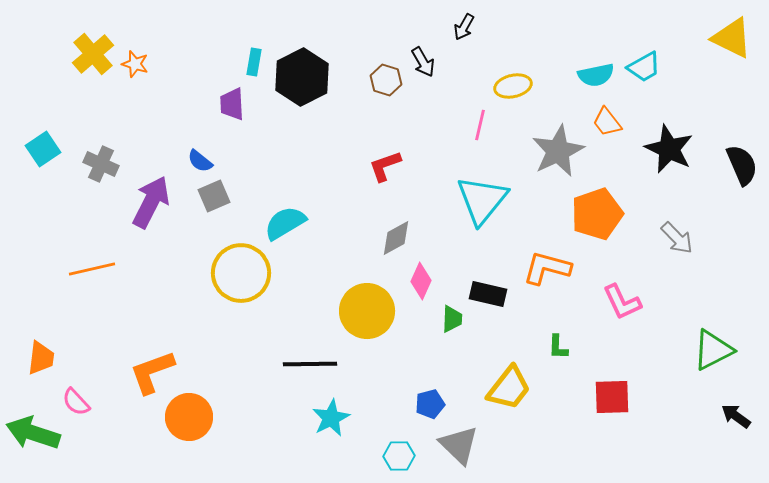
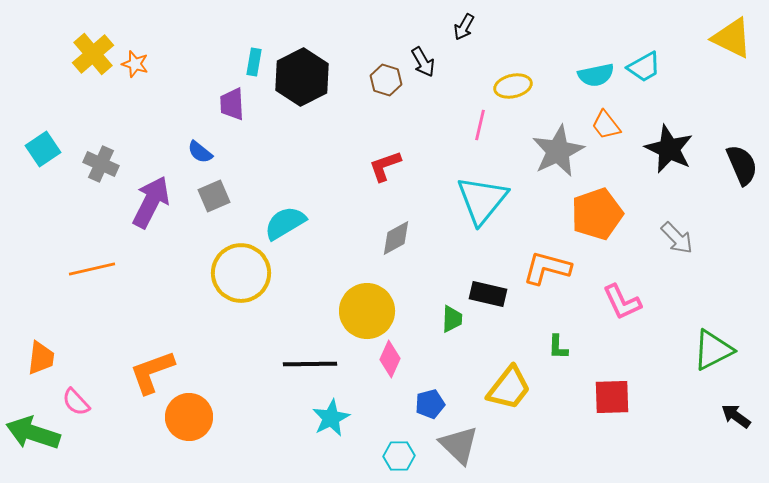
orange trapezoid at (607, 122): moved 1 px left, 3 px down
blue semicircle at (200, 161): moved 9 px up
pink diamond at (421, 281): moved 31 px left, 78 px down
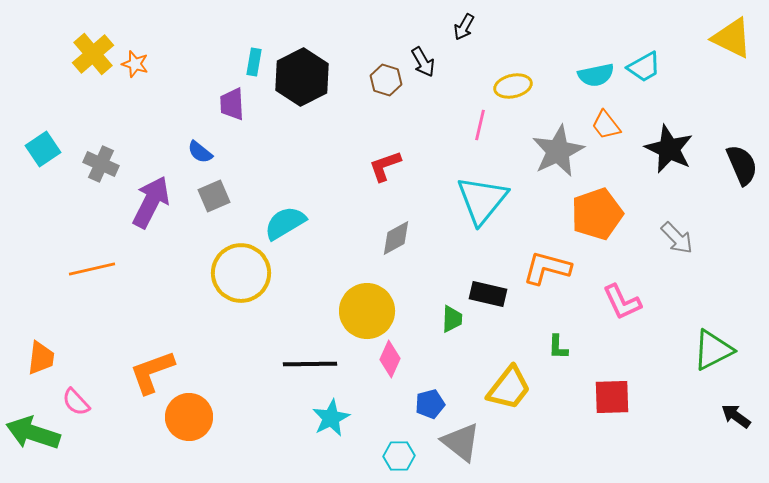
gray triangle at (459, 445): moved 2 px right, 3 px up; rotated 6 degrees counterclockwise
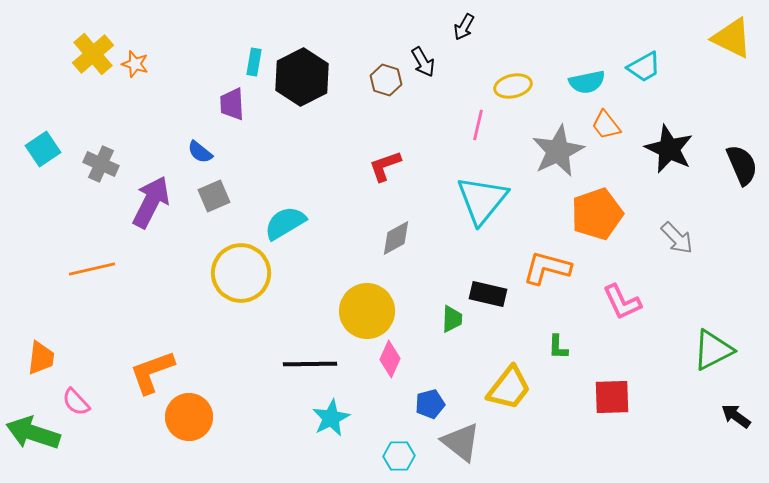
cyan semicircle at (596, 75): moved 9 px left, 7 px down
pink line at (480, 125): moved 2 px left
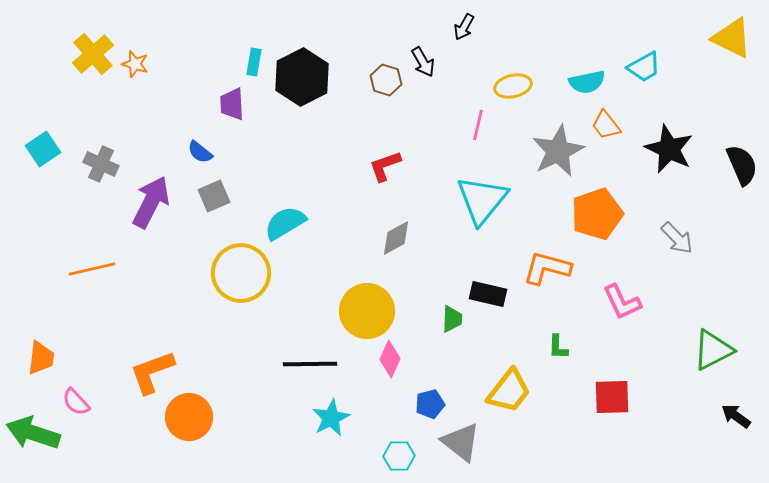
yellow trapezoid at (509, 388): moved 3 px down
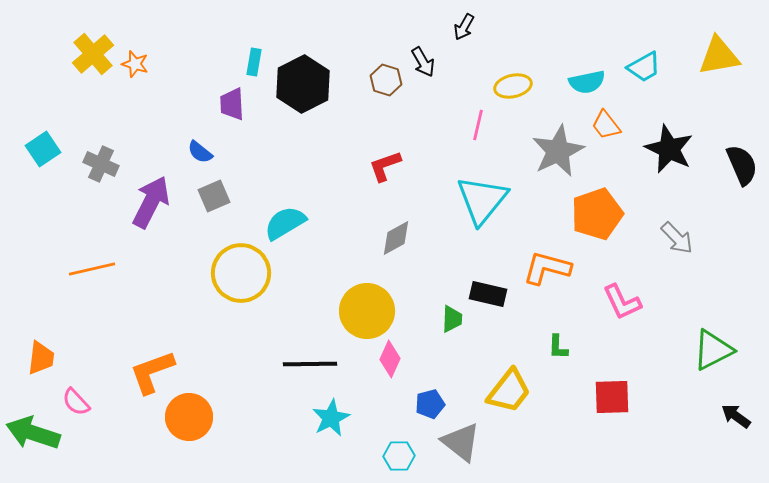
yellow triangle at (732, 38): moved 13 px left, 18 px down; rotated 36 degrees counterclockwise
black hexagon at (302, 77): moved 1 px right, 7 px down
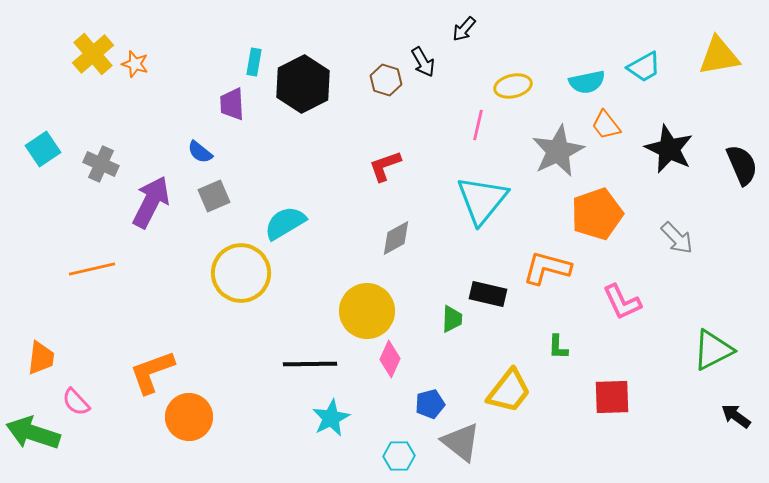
black arrow at (464, 27): moved 2 px down; rotated 12 degrees clockwise
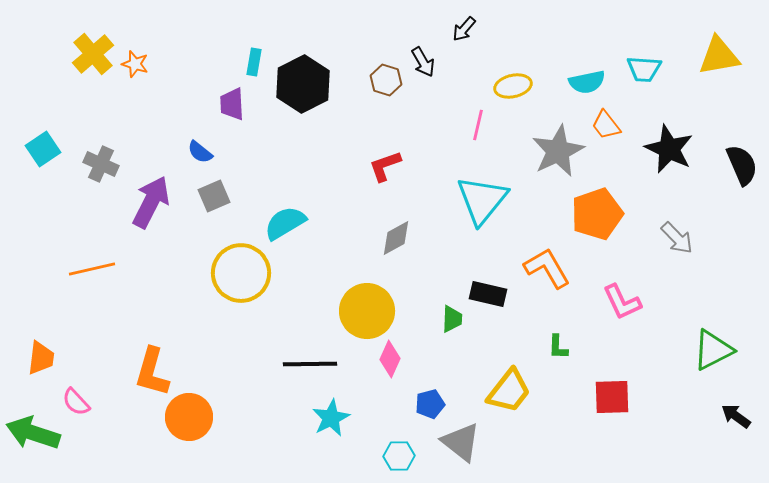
cyan trapezoid at (644, 67): moved 2 px down; rotated 33 degrees clockwise
orange L-shape at (547, 268): rotated 45 degrees clockwise
orange L-shape at (152, 372): rotated 54 degrees counterclockwise
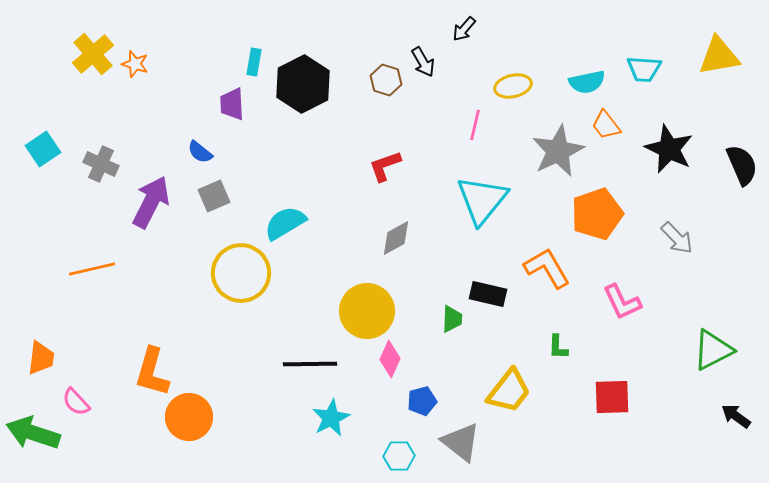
pink line at (478, 125): moved 3 px left
blue pentagon at (430, 404): moved 8 px left, 3 px up
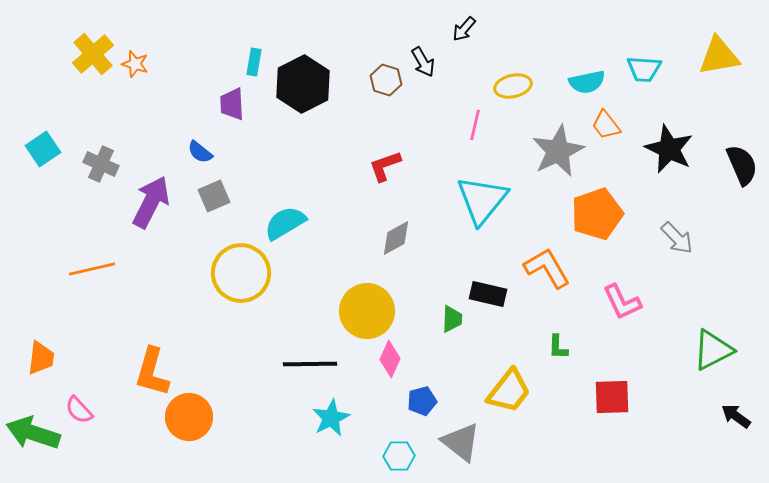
pink semicircle at (76, 402): moved 3 px right, 8 px down
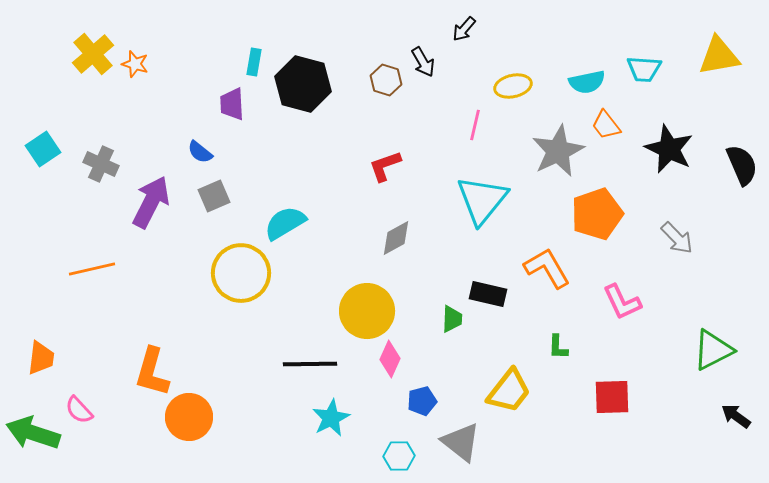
black hexagon at (303, 84): rotated 18 degrees counterclockwise
